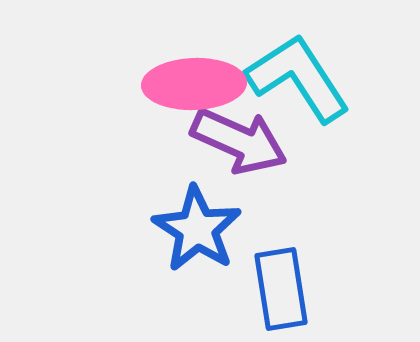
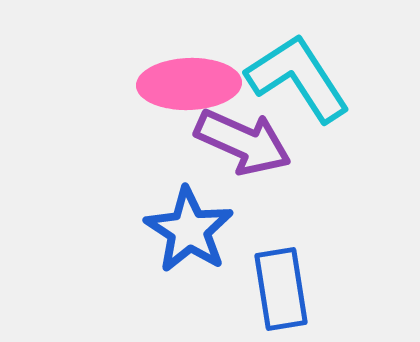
pink ellipse: moved 5 px left
purple arrow: moved 4 px right, 1 px down
blue star: moved 8 px left, 1 px down
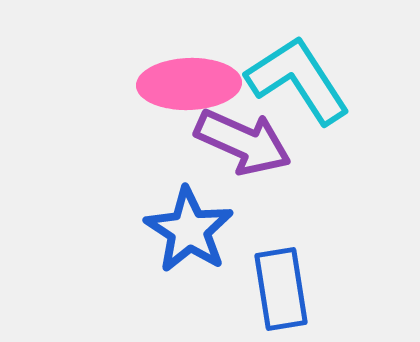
cyan L-shape: moved 2 px down
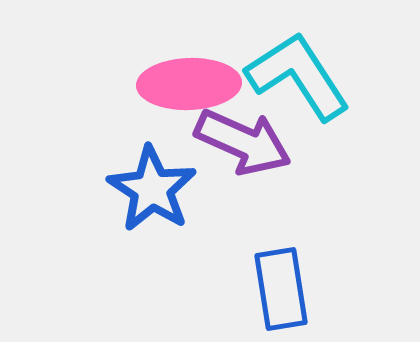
cyan L-shape: moved 4 px up
blue star: moved 37 px left, 41 px up
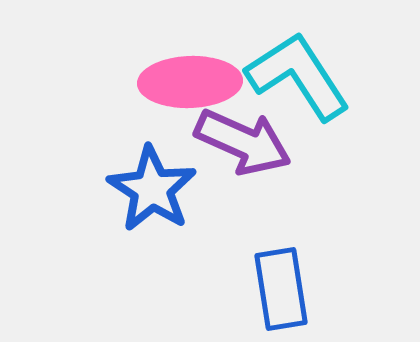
pink ellipse: moved 1 px right, 2 px up
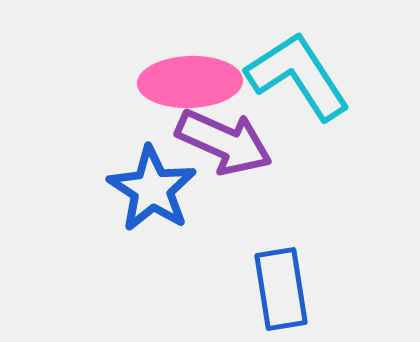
purple arrow: moved 19 px left
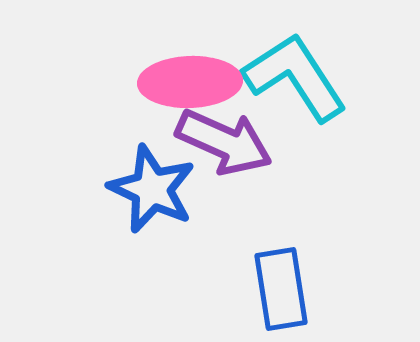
cyan L-shape: moved 3 px left, 1 px down
blue star: rotated 8 degrees counterclockwise
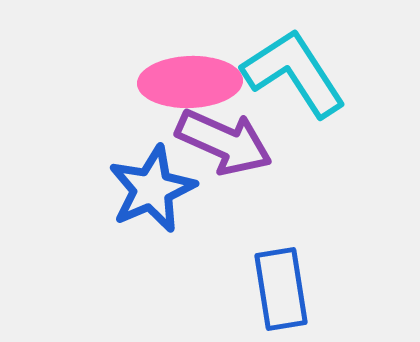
cyan L-shape: moved 1 px left, 4 px up
blue star: rotated 24 degrees clockwise
